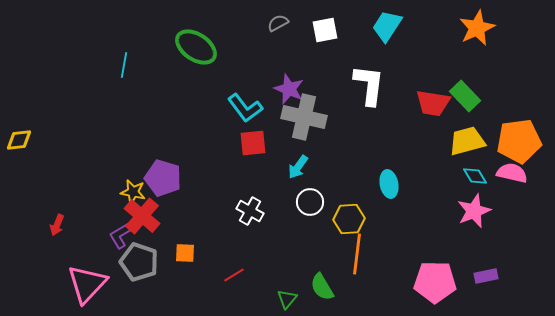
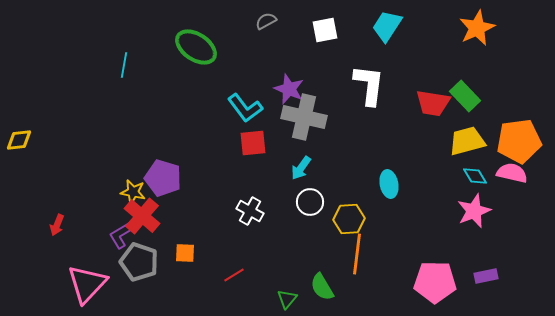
gray semicircle: moved 12 px left, 2 px up
cyan arrow: moved 3 px right, 1 px down
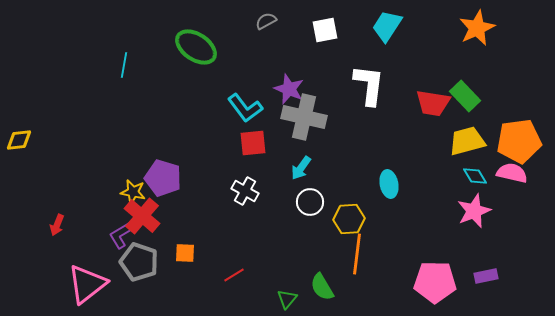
white cross: moved 5 px left, 20 px up
pink triangle: rotated 9 degrees clockwise
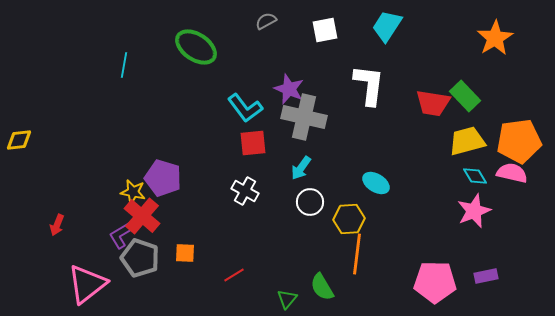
orange star: moved 18 px right, 10 px down; rotated 6 degrees counterclockwise
cyan ellipse: moved 13 px left, 1 px up; rotated 48 degrees counterclockwise
gray pentagon: moved 1 px right, 4 px up
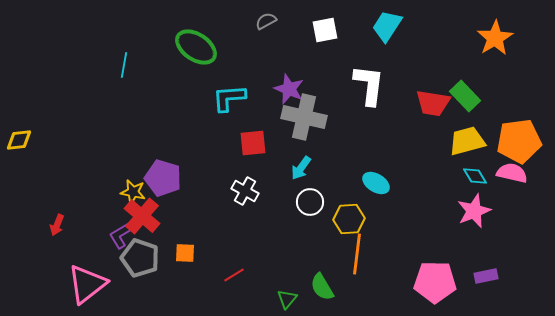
cyan L-shape: moved 16 px left, 10 px up; rotated 123 degrees clockwise
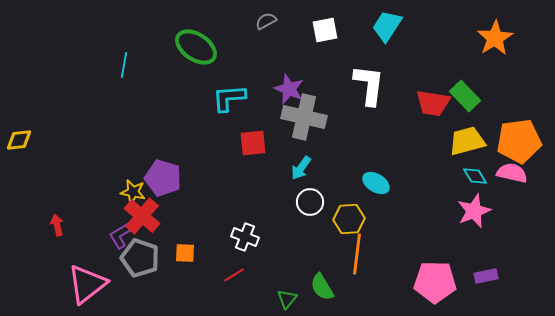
white cross: moved 46 px down; rotated 8 degrees counterclockwise
red arrow: rotated 145 degrees clockwise
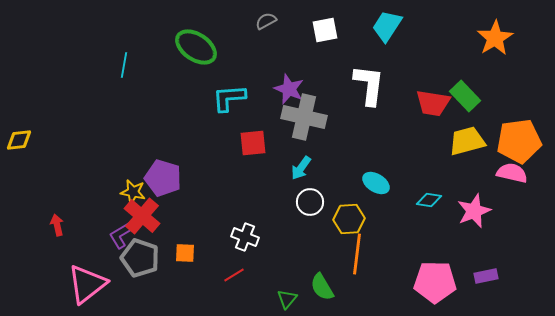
cyan diamond: moved 46 px left, 24 px down; rotated 50 degrees counterclockwise
